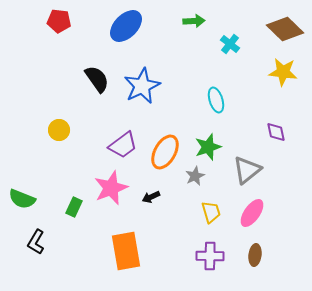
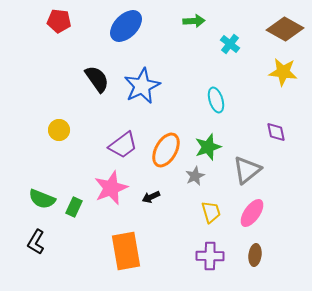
brown diamond: rotated 15 degrees counterclockwise
orange ellipse: moved 1 px right, 2 px up
green semicircle: moved 20 px right
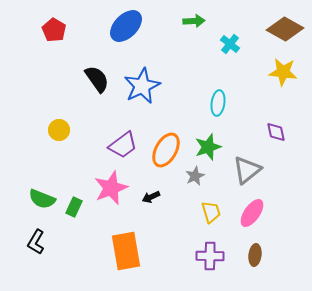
red pentagon: moved 5 px left, 9 px down; rotated 25 degrees clockwise
cyan ellipse: moved 2 px right, 3 px down; rotated 25 degrees clockwise
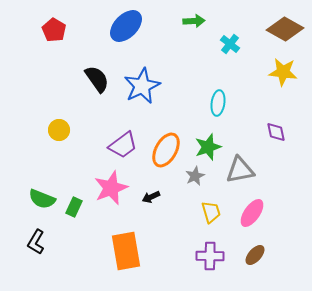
gray triangle: moved 7 px left; rotated 28 degrees clockwise
brown ellipse: rotated 35 degrees clockwise
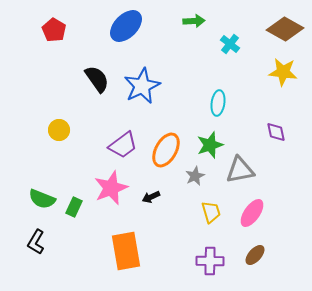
green star: moved 2 px right, 2 px up
purple cross: moved 5 px down
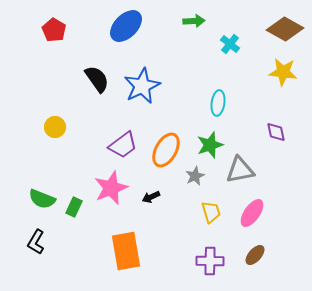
yellow circle: moved 4 px left, 3 px up
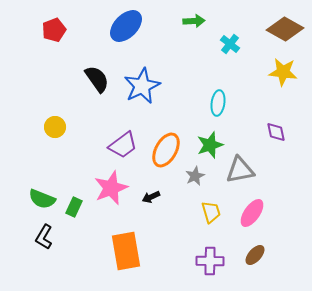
red pentagon: rotated 20 degrees clockwise
black L-shape: moved 8 px right, 5 px up
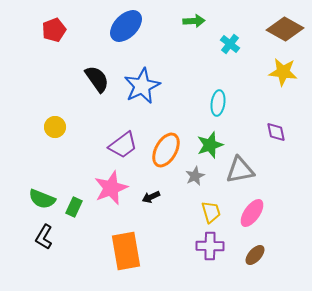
purple cross: moved 15 px up
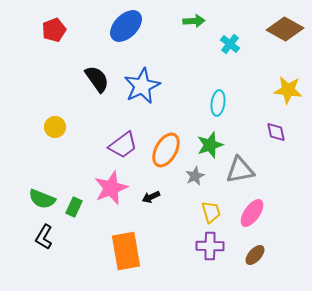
yellow star: moved 5 px right, 18 px down
